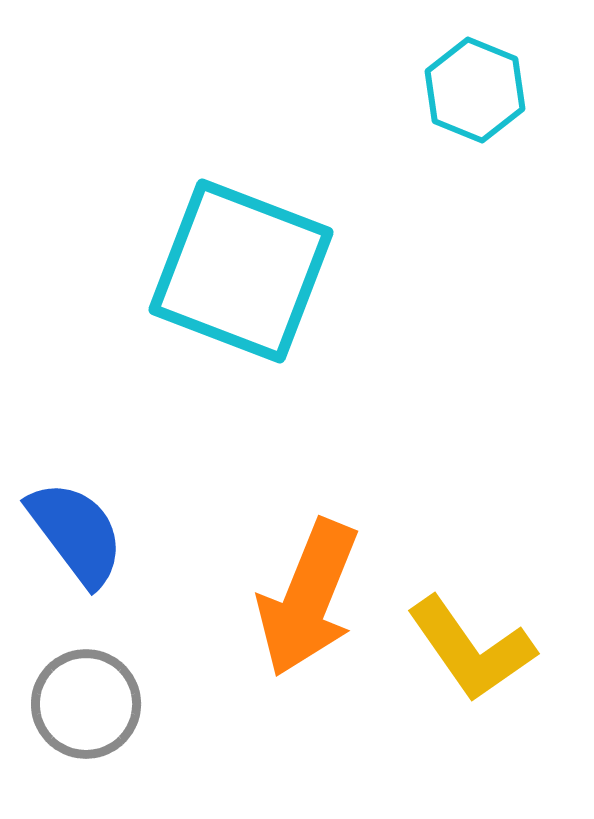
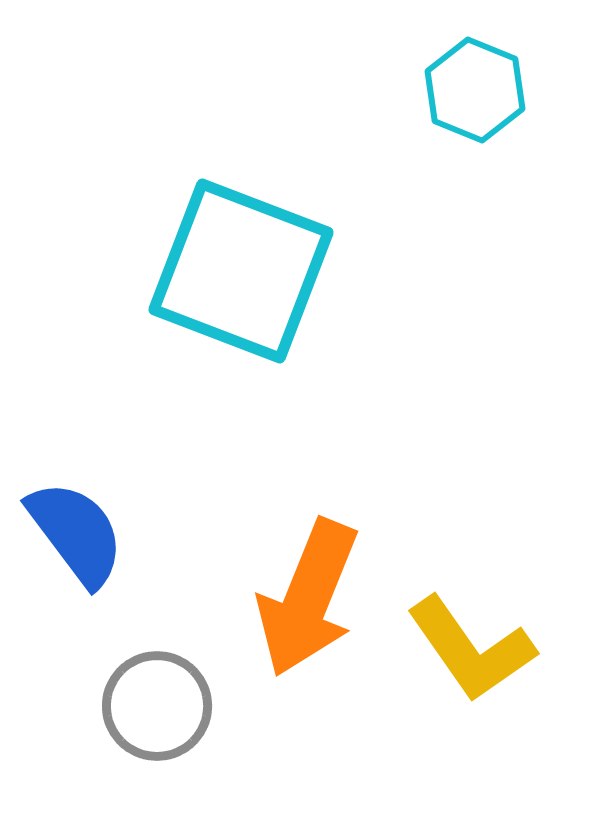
gray circle: moved 71 px right, 2 px down
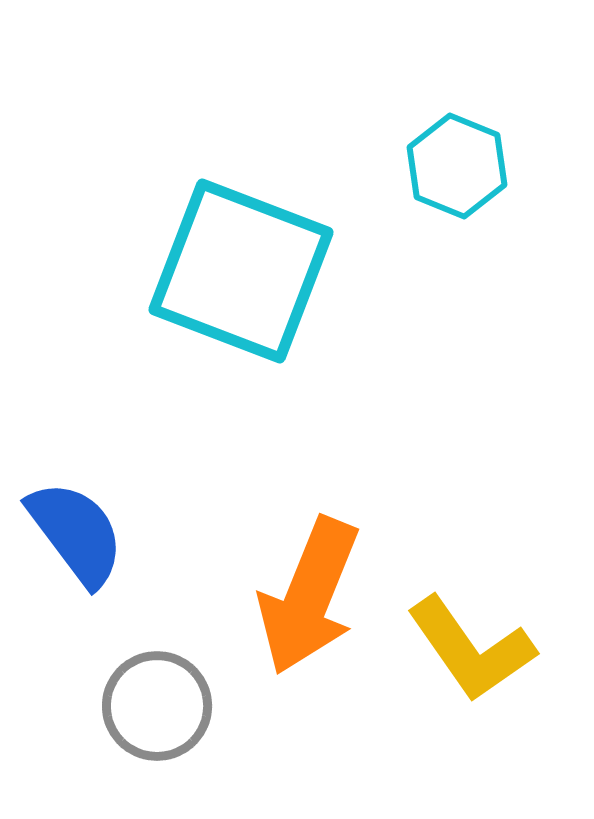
cyan hexagon: moved 18 px left, 76 px down
orange arrow: moved 1 px right, 2 px up
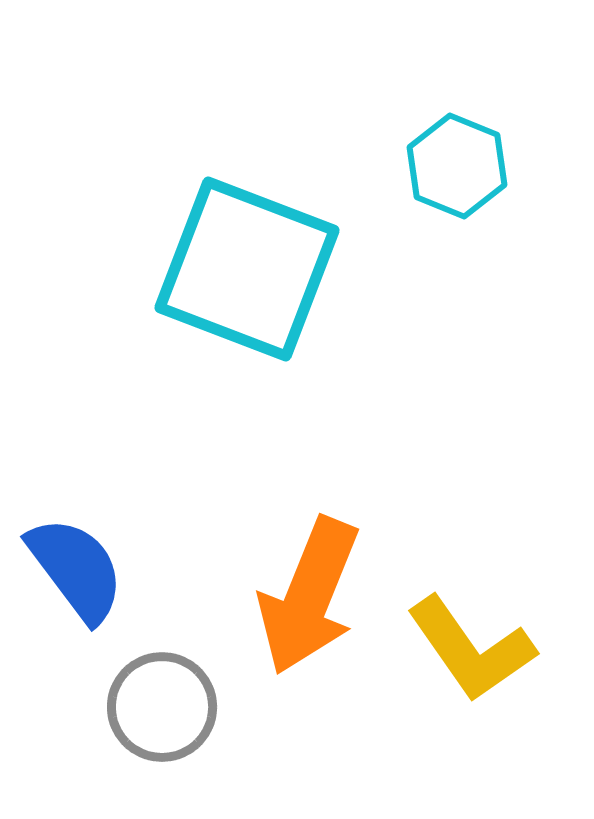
cyan square: moved 6 px right, 2 px up
blue semicircle: moved 36 px down
gray circle: moved 5 px right, 1 px down
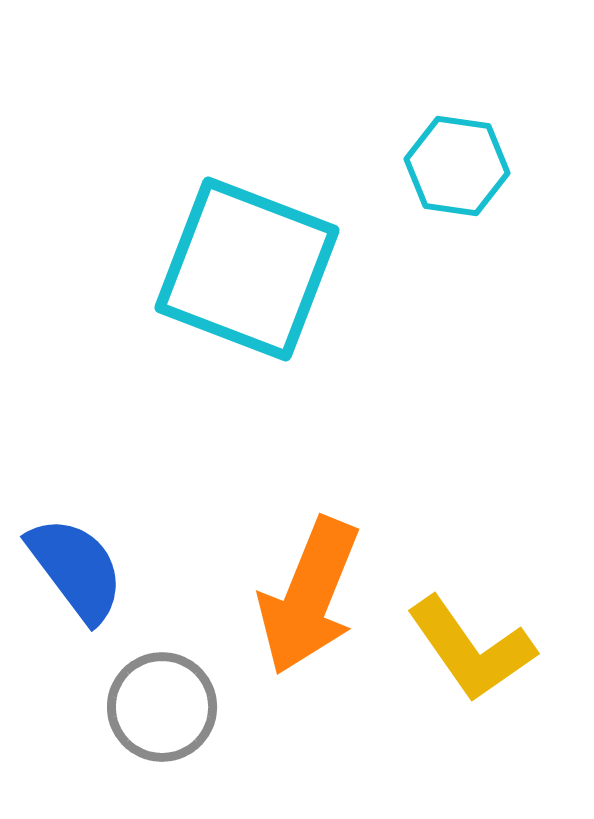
cyan hexagon: rotated 14 degrees counterclockwise
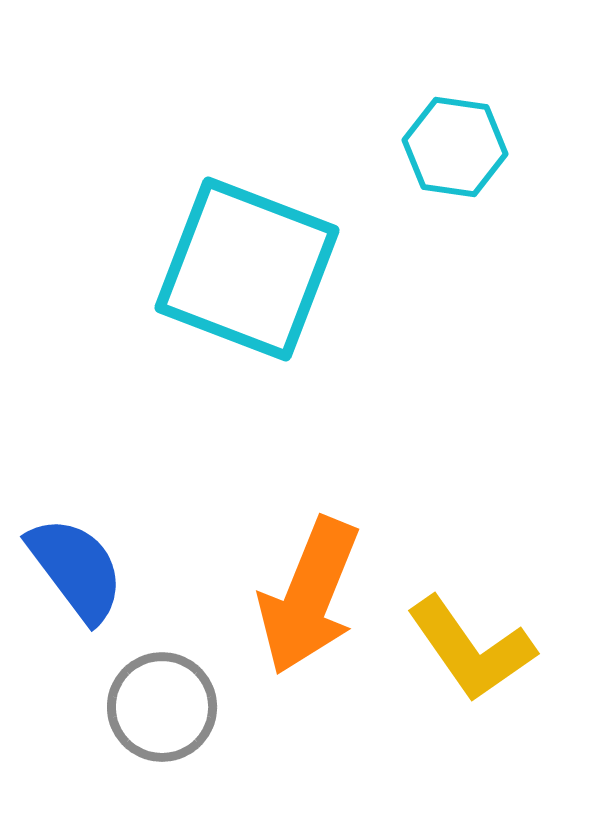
cyan hexagon: moved 2 px left, 19 px up
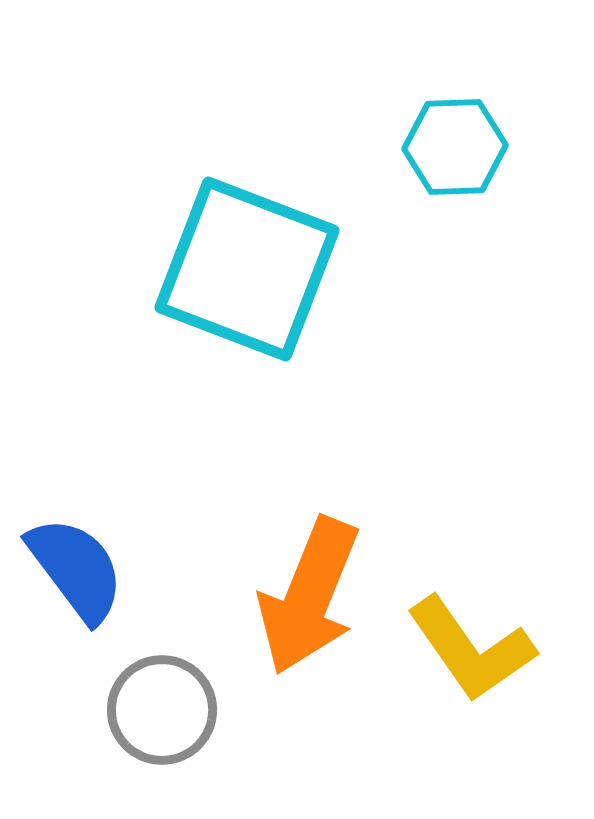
cyan hexagon: rotated 10 degrees counterclockwise
gray circle: moved 3 px down
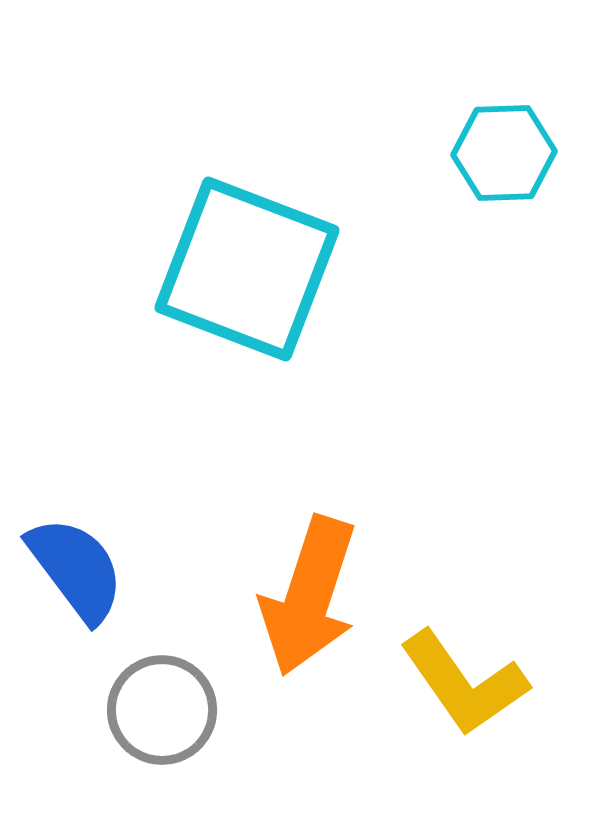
cyan hexagon: moved 49 px right, 6 px down
orange arrow: rotated 4 degrees counterclockwise
yellow L-shape: moved 7 px left, 34 px down
